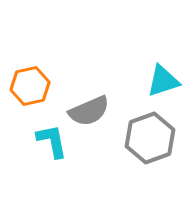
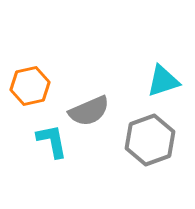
gray hexagon: moved 2 px down
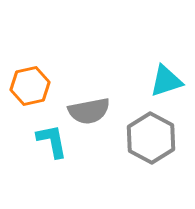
cyan triangle: moved 3 px right
gray semicircle: rotated 12 degrees clockwise
gray hexagon: moved 1 px right, 2 px up; rotated 12 degrees counterclockwise
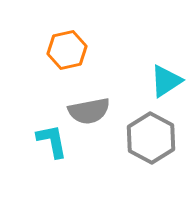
cyan triangle: rotated 15 degrees counterclockwise
orange hexagon: moved 37 px right, 36 px up
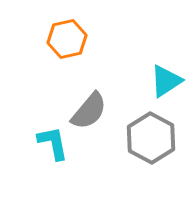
orange hexagon: moved 11 px up
gray semicircle: rotated 39 degrees counterclockwise
cyan L-shape: moved 1 px right, 2 px down
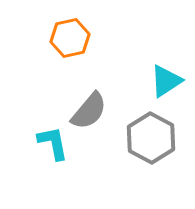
orange hexagon: moved 3 px right, 1 px up
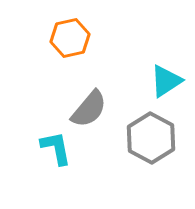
gray semicircle: moved 2 px up
cyan L-shape: moved 3 px right, 5 px down
